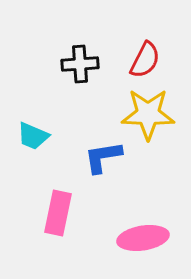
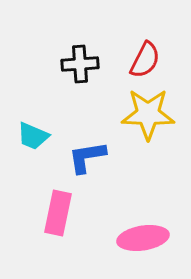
blue L-shape: moved 16 px left
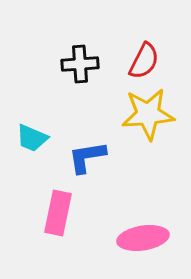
red semicircle: moved 1 px left, 1 px down
yellow star: rotated 6 degrees counterclockwise
cyan trapezoid: moved 1 px left, 2 px down
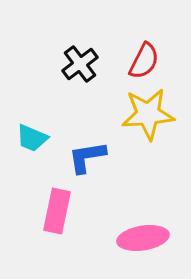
black cross: rotated 33 degrees counterclockwise
pink rectangle: moved 1 px left, 2 px up
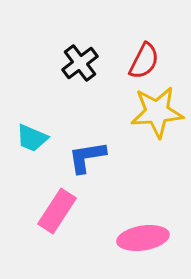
black cross: moved 1 px up
yellow star: moved 9 px right, 2 px up
pink rectangle: rotated 21 degrees clockwise
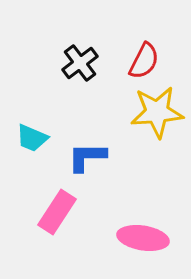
blue L-shape: rotated 9 degrees clockwise
pink rectangle: moved 1 px down
pink ellipse: rotated 18 degrees clockwise
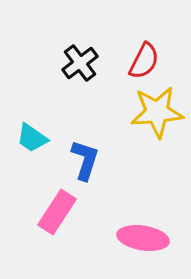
cyan trapezoid: rotated 12 degrees clockwise
blue L-shape: moved 2 px left, 3 px down; rotated 108 degrees clockwise
